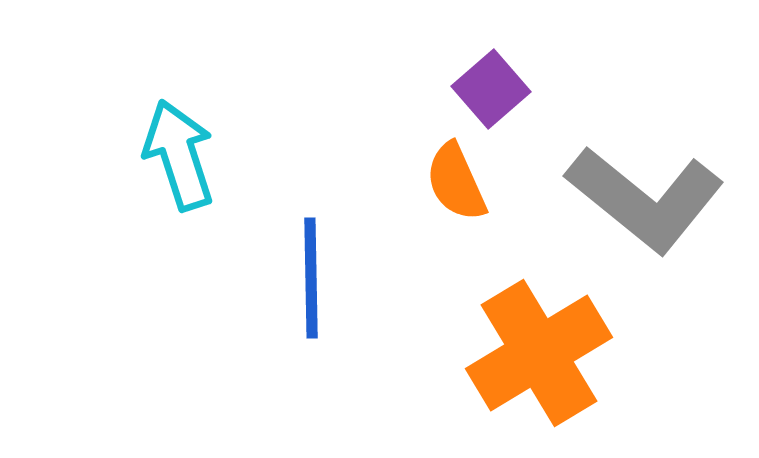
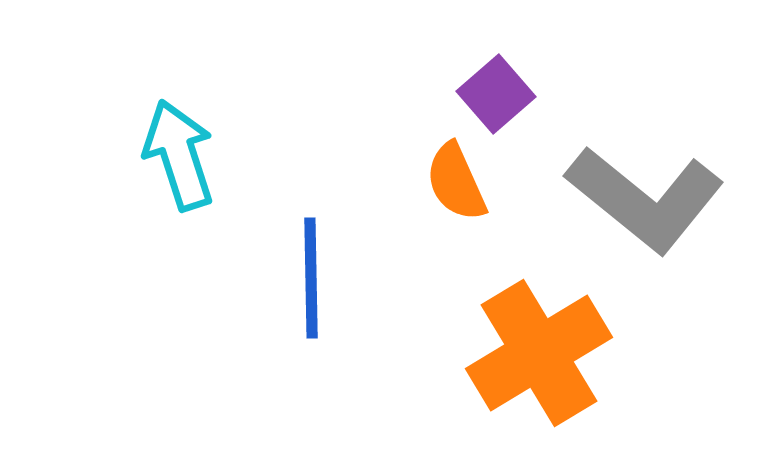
purple square: moved 5 px right, 5 px down
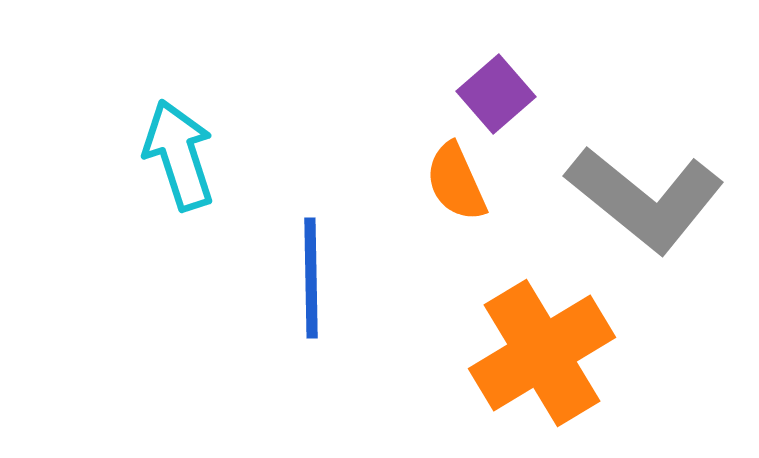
orange cross: moved 3 px right
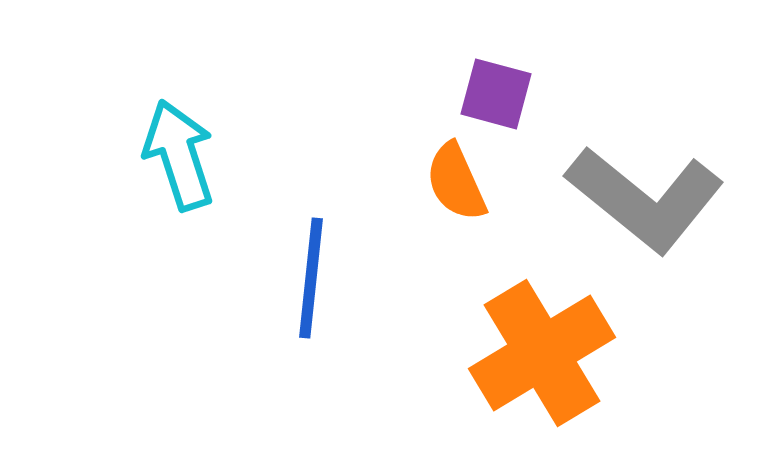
purple square: rotated 34 degrees counterclockwise
blue line: rotated 7 degrees clockwise
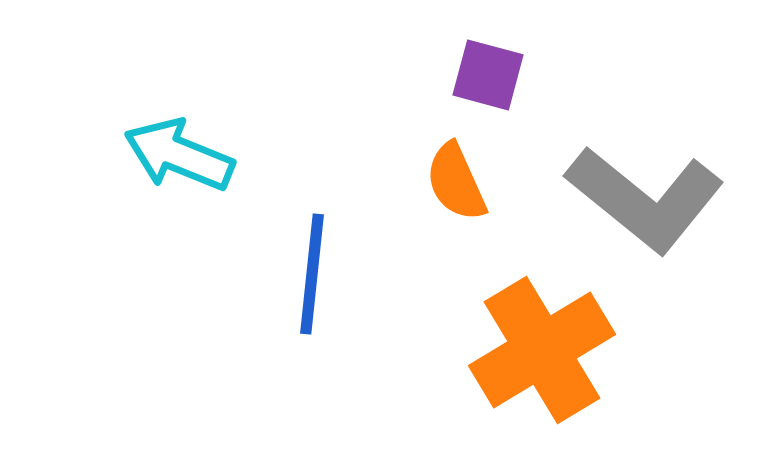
purple square: moved 8 px left, 19 px up
cyan arrow: rotated 50 degrees counterclockwise
blue line: moved 1 px right, 4 px up
orange cross: moved 3 px up
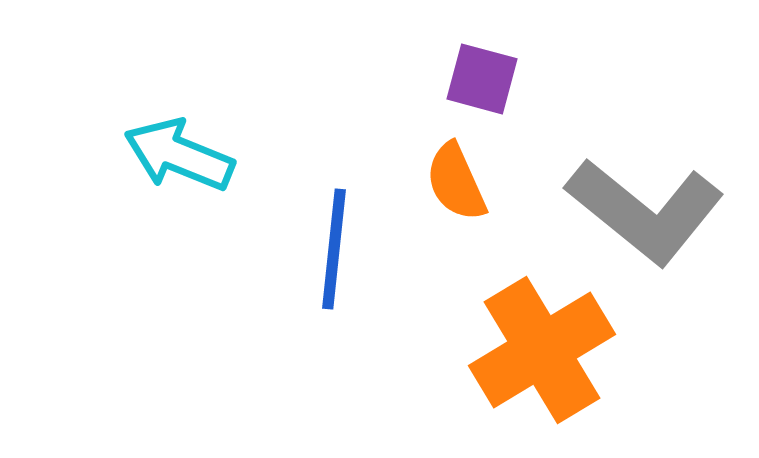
purple square: moved 6 px left, 4 px down
gray L-shape: moved 12 px down
blue line: moved 22 px right, 25 px up
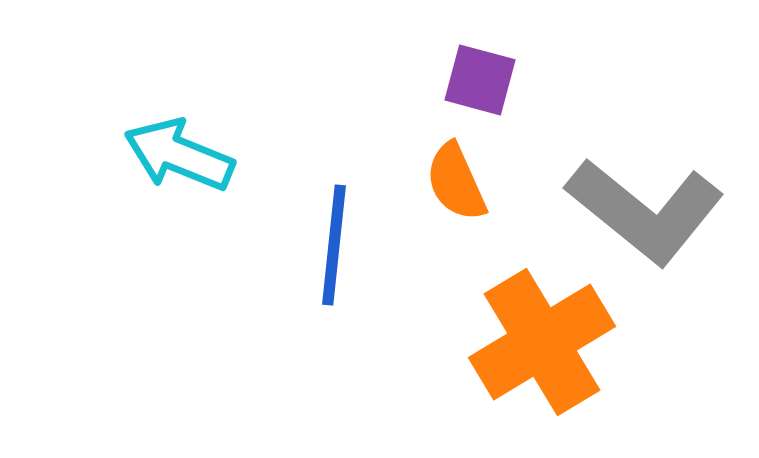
purple square: moved 2 px left, 1 px down
blue line: moved 4 px up
orange cross: moved 8 px up
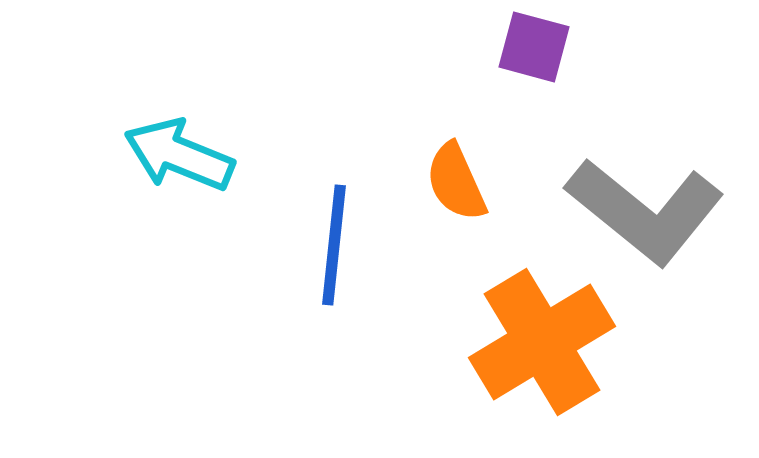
purple square: moved 54 px right, 33 px up
